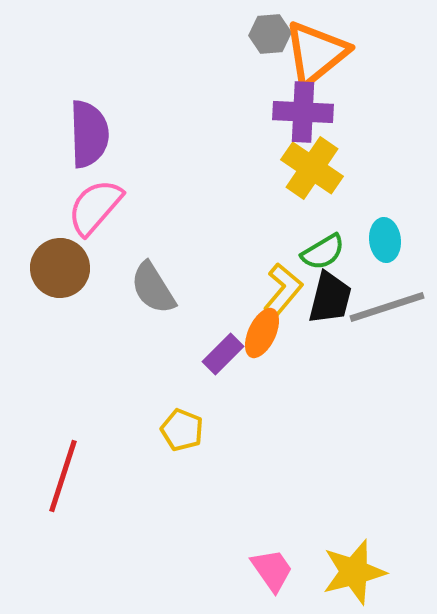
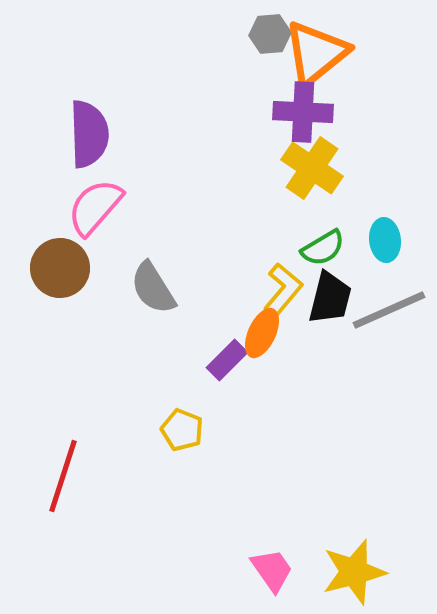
green semicircle: moved 4 px up
gray line: moved 2 px right, 3 px down; rotated 6 degrees counterclockwise
purple rectangle: moved 4 px right, 6 px down
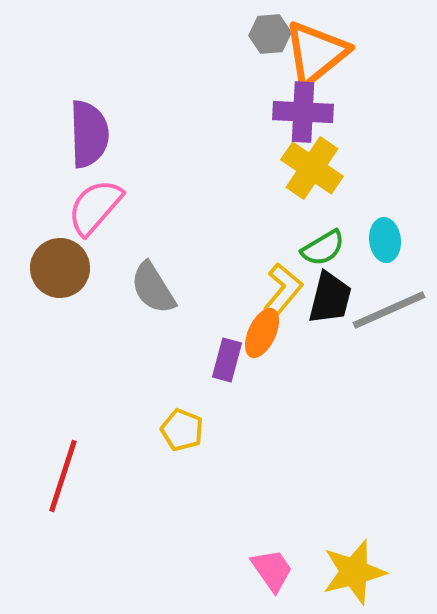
purple rectangle: rotated 30 degrees counterclockwise
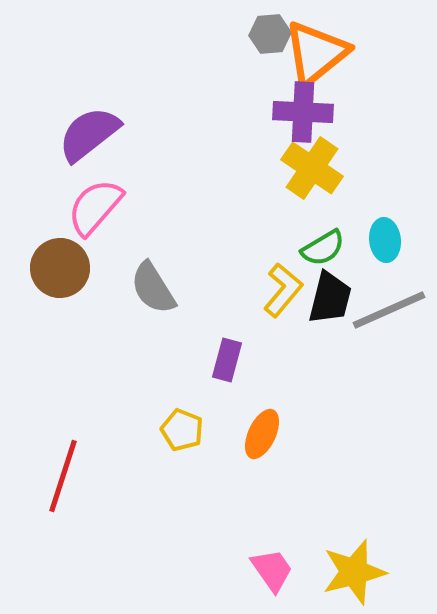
purple semicircle: rotated 126 degrees counterclockwise
orange ellipse: moved 101 px down
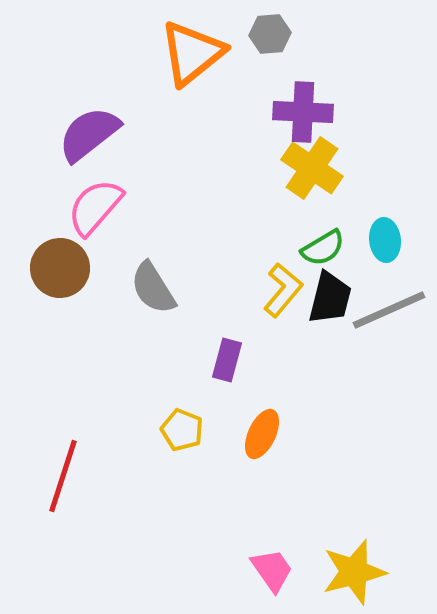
orange triangle: moved 124 px left
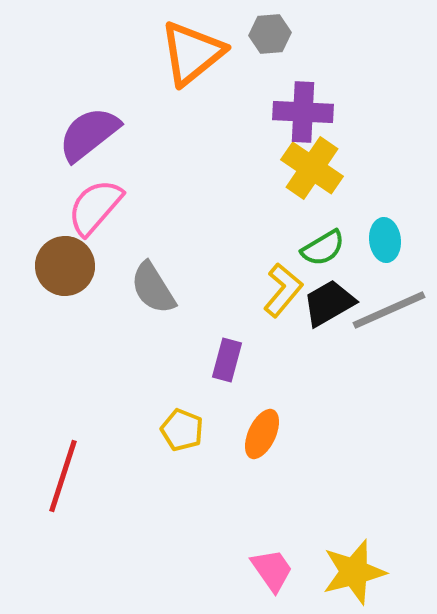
brown circle: moved 5 px right, 2 px up
black trapezoid: moved 1 px left, 5 px down; rotated 134 degrees counterclockwise
